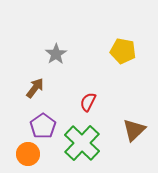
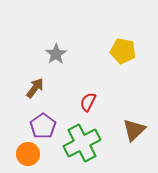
green cross: rotated 18 degrees clockwise
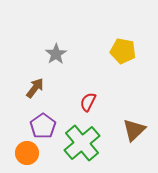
green cross: rotated 12 degrees counterclockwise
orange circle: moved 1 px left, 1 px up
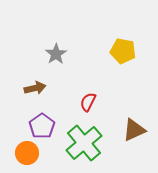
brown arrow: rotated 40 degrees clockwise
purple pentagon: moved 1 px left
brown triangle: rotated 20 degrees clockwise
green cross: moved 2 px right
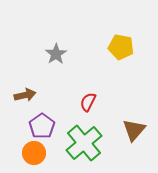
yellow pentagon: moved 2 px left, 4 px up
brown arrow: moved 10 px left, 7 px down
brown triangle: rotated 25 degrees counterclockwise
orange circle: moved 7 px right
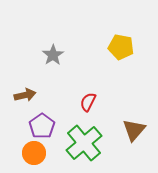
gray star: moved 3 px left, 1 px down
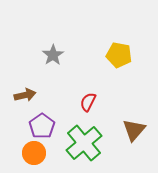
yellow pentagon: moved 2 px left, 8 px down
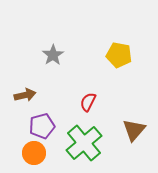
purple pentagon: rotated 20 degrees clockwise
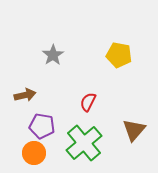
purple pentagon: rotated 25 degrees clockwise
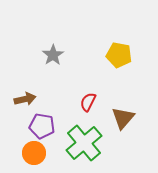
brown arrow: moved 4 px down
brown triangle: moved 11 px left, 12 px up
